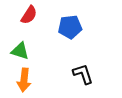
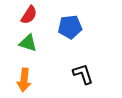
green triangle: moved 8 px right, 8 px up
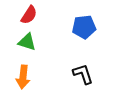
blue pentagon: moved 14 px right
green triangle: moved 1 px left, 1 px up
orange arrow: moved 1 px left, 3 px up
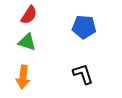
blue pentagon: rotated 10 degrees clockwise
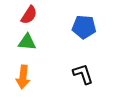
green triangle: rotated 12 degrees counterclockwise
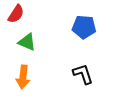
red semicircle: moved 13 px left, 1 px up
green triangle: rotated 18 degrees clockwise
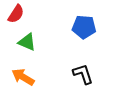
orange arrow: rotated 115 degrees clockwise
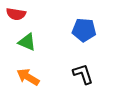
red semicircle: rotated 66 degrees clockwise
blue pentagon: moved 3 px down
orange arrow: moved 5 px right
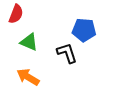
red semicircle: rotated 78 degrees counterclockwise
green triangle: moved 2 px right
black L-shape: moved 16 px left, 21 px up
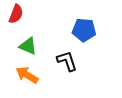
green triangle: moved 1 px left, 4 px down
black L-shape: moved 8 px down
orange arrow: moved 1 px left, 2 px up
